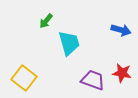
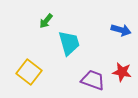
red star: moved 1 px up
yellow square: moved 5 px right, 6 px up
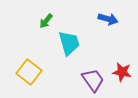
blue arrow: moved 13 px left, 11 px up
purple trapezoid: rotated 35 degrees clockwise
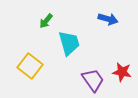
yellow square: moved 1 px right, 6 px up
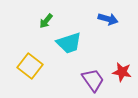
cyan trapezoid: rotated 88 degrees clockwise
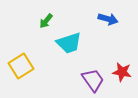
yellow square: moved 9 px left; rotated 20 degrees clockwise
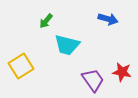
cyan trapezoid: moved 2 px left, 2 px down; rotated 32 degrees clockwise
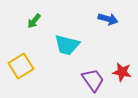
green arrow: moved 12 px left
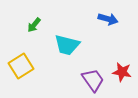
green arrow: moved 4 px down
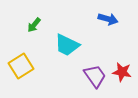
cyan trapezoid: rotated 12 degrees clockwise
purple trapezoid: moved 2 px right, 4 px up
